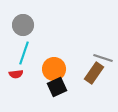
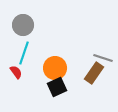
orange circle: moved 1 px right, 1 px up
red semicircle: moved 2 px up; rotated 120 degrees counterclockwise
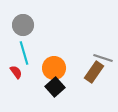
cyan line: rotated 35 degrees counterclockwise
orange circle: moved 1 px left
brown rectangle: moved 1 px up
black square: moved 2 px left; rotated 18 degrees counterclockwise
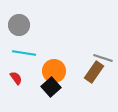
gray circle: moved 4 px left
cyan line: rotated 65 degrees counterclockwise
orange circle: moved 3 px down
red semicircle: moved 6 px down
black square: moved 4 px left
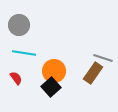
brown rectangle: moved 1 px left, 1 px down
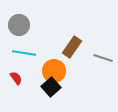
brown rectangle: moved 21 px left, 26 px up
